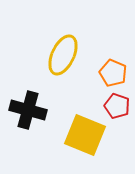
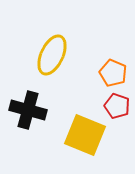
yellow ellipse: moved 11 px left
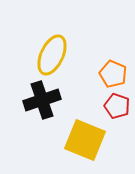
orange pentagon: moved 1 px down
black cross: moved 14 px right, 10 px up; rotated 33 degrees counterclockwise
yellow square: moved 5 px down
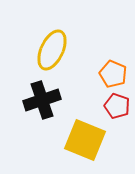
yellow ellipse: moved 5 px up
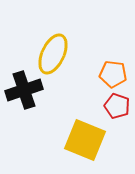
yellow ellipse: moved 1 px right, 4 px down
orange pentagon: rotated 16 degrees counterclockwise
black cross: moved 18 px left, 10 px up
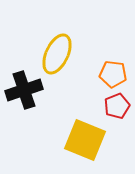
yellow ellipse: moved 4 px right
red pentagon: rotated 30 degrees clockwise
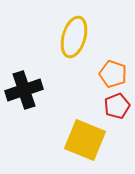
yellow ellipse: moved 17 px right, 17 px up; rotated 9 degrees counterclockwise
orange pentagon: rotated 12 degrees clockwise
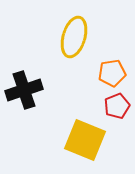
orange pentagon: moved 1 px left, 1 px up; rotated 28 degrees counterclockwise
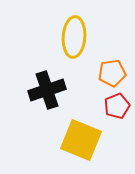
yellow ellipse: rotated 12 degrees counterclockwise
black cross: moved 23 px right
yellow square: moved 4 px left
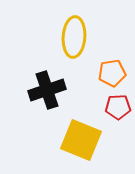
red pentagon: moved 1 px right, 1 px down; rotated 20 degrees clockwise
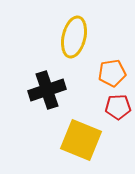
yellow ellipse: rotated 9 degrees clockwise
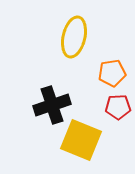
black cross: moved 5 px right, 15 px down
